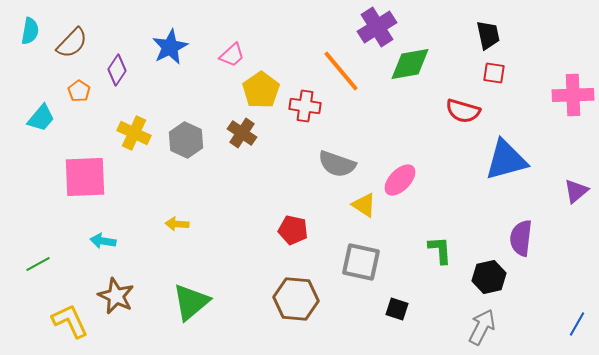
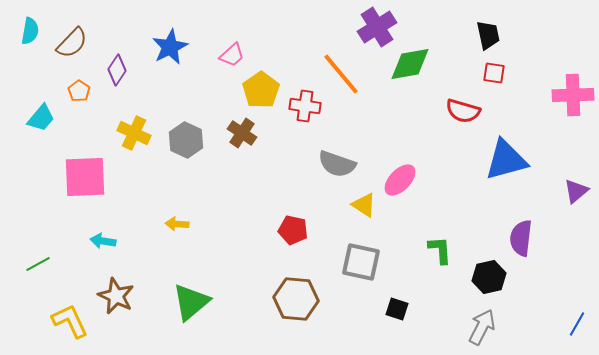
orange line: moved 3 px down
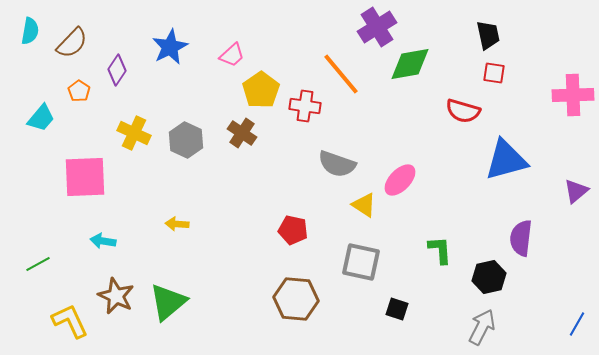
green triangle: moved 23 px left
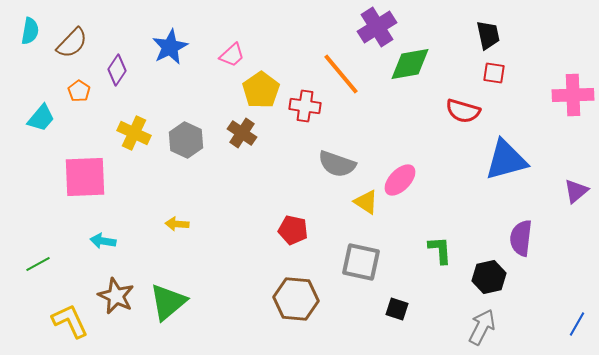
yellow triangle: moved 2 px right, 3 px up
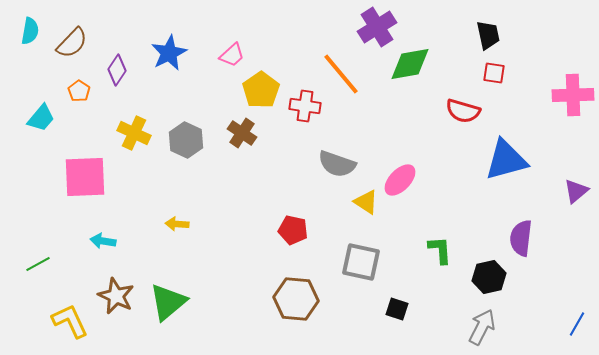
blue star: moved 1 px left, 6 px down
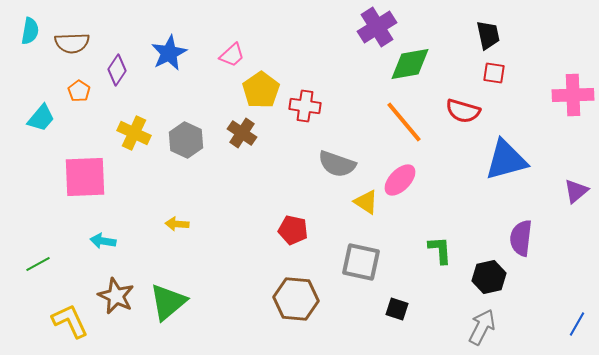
brown semicircle: rotated 44 degrees clockwise
orange line: moved 63 px right, 48 px down
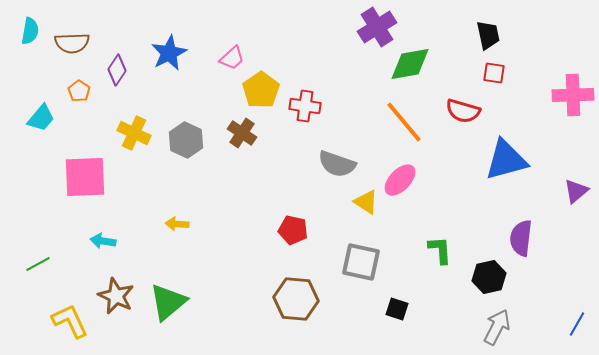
pink trapezoid: moved 3 px down
gray arrow: moved 15 px right
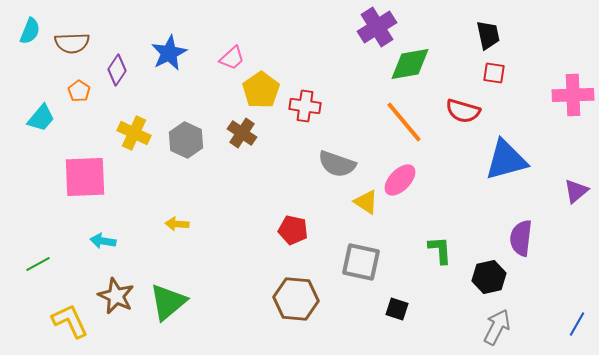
cyan semicircle: rotated 12 degrees clockwise
